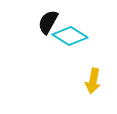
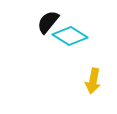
black semicircle: rotated 10 degrees clockwise
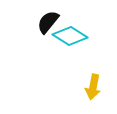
yellow arrow: moved 6 px down
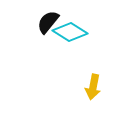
cyan diamond: moved 4 px up
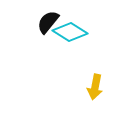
yellow arrow: moved 2 px right
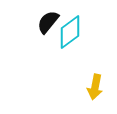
cyan diamond: rotated 68 degrees counterclockwise
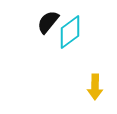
yellow arrow: rotated 10 degrees counterclockwise
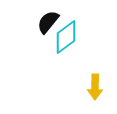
cyan diamond: moved 4 px left, 5 px down
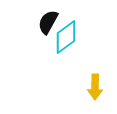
black semicircle: rotated 10 degrees counterclockwise
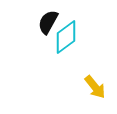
yellow arrow: rotated 40 degrees counterclockwise
